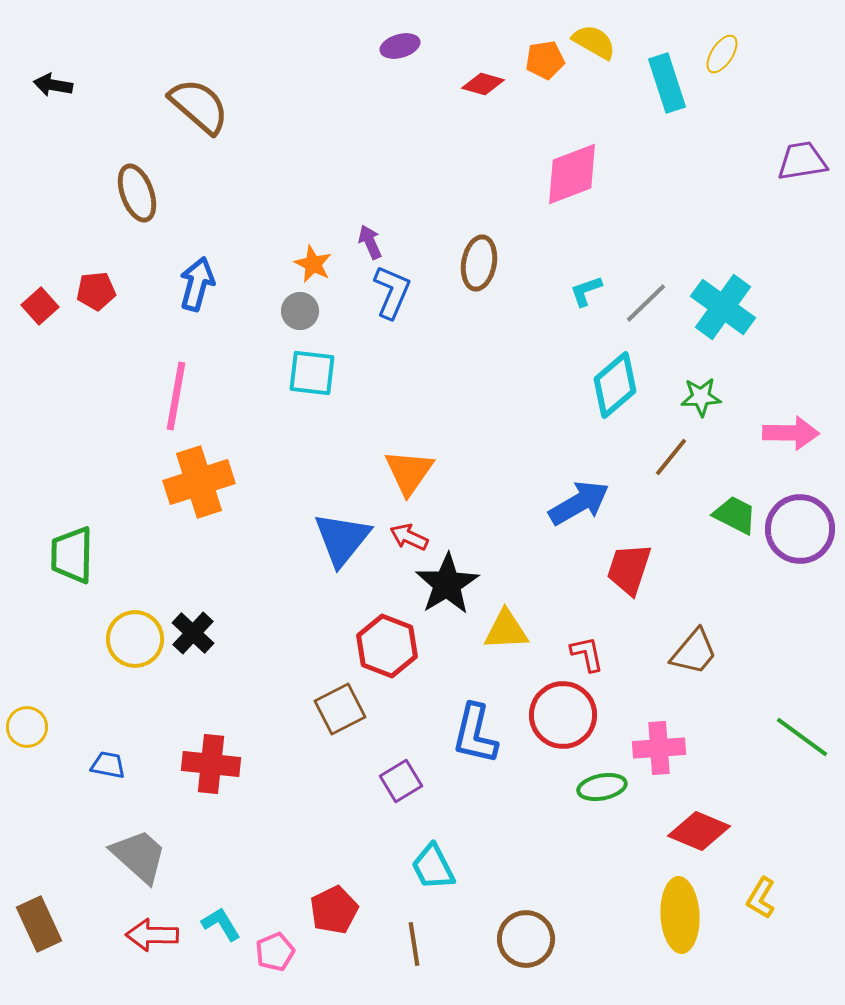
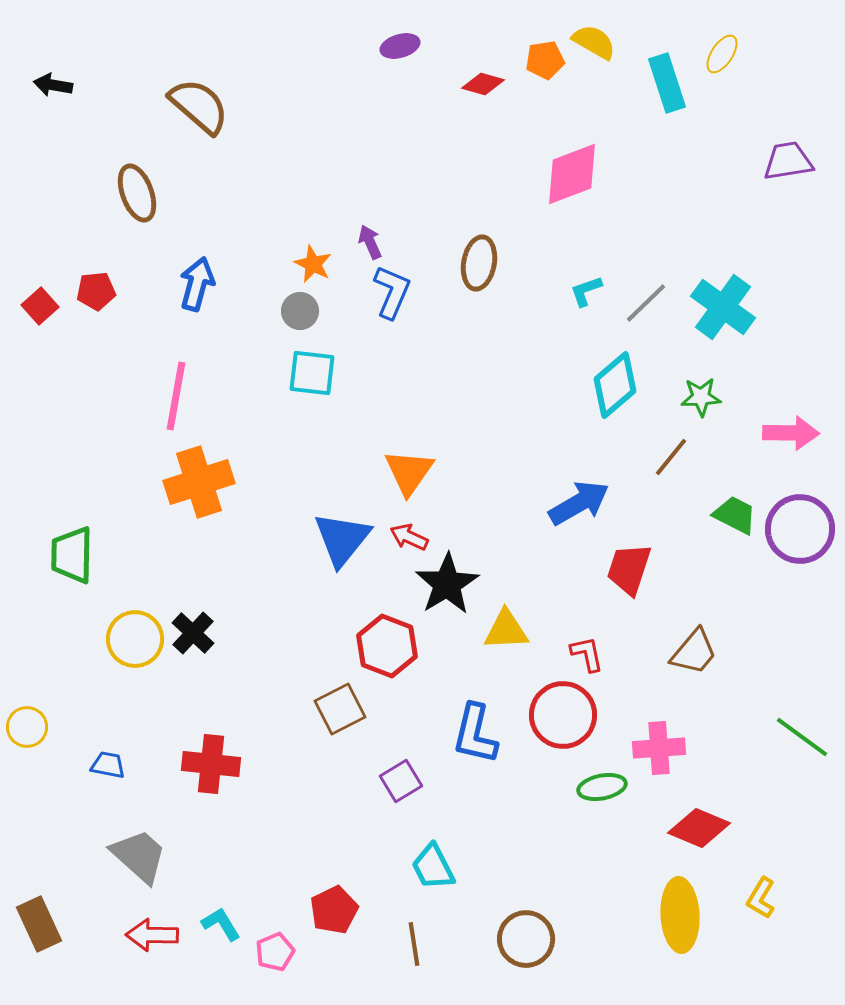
purple trapezoid at (802, 161): moved 14 px left
red diamond at (699, 831): moved 3 px up
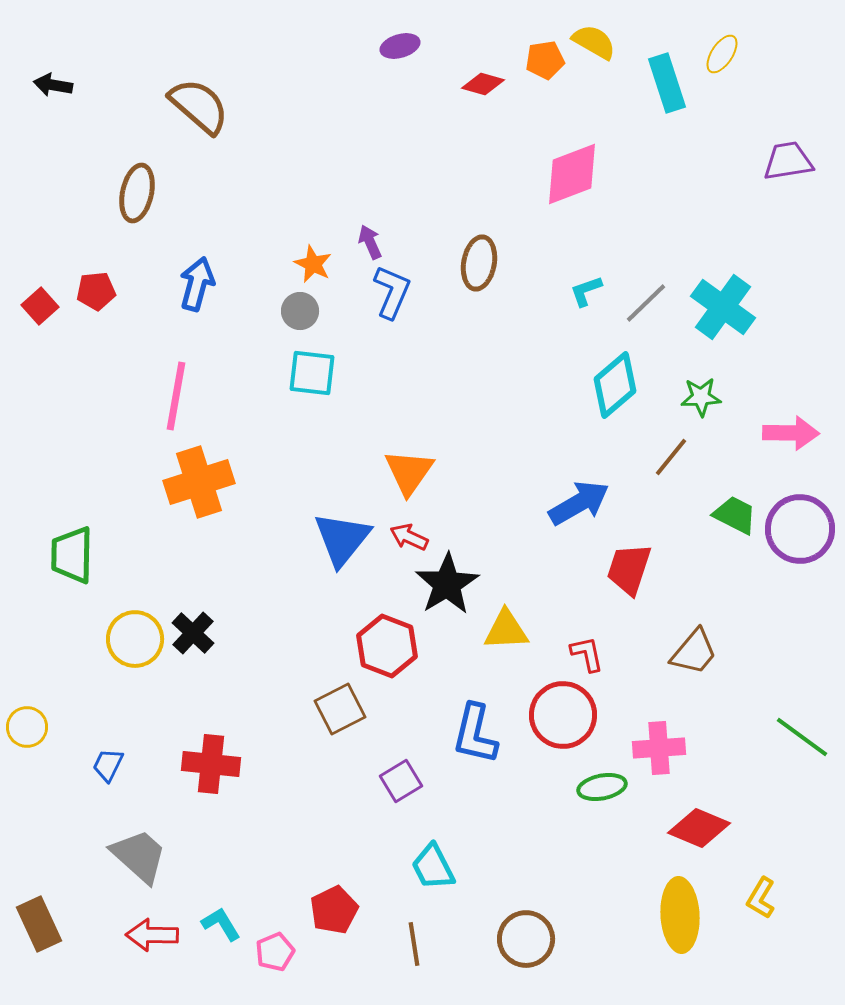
brown ellipse at (137, 193): rotated 32 degrees clockwise
blue trapezoid at (108, 765): rotated 75 degrees counterclockwise
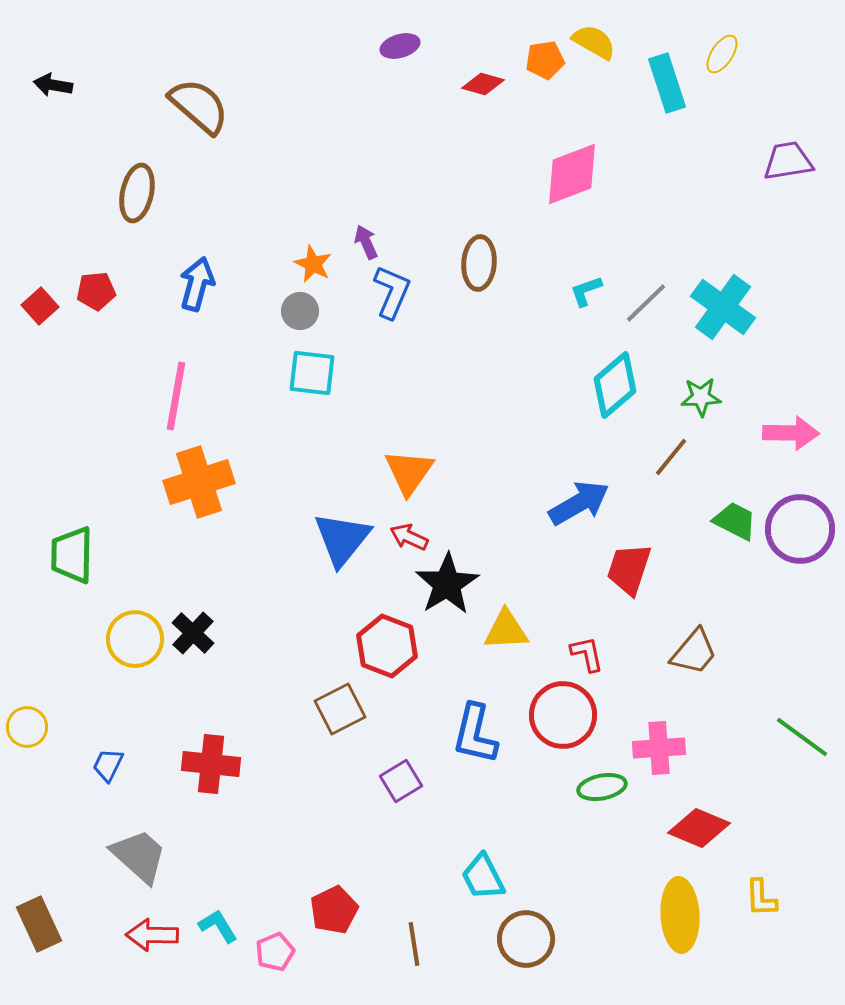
purple arrow at (370, 242): moved 4 px left
brown ellipse at (479, 263): rotated 6 degrees counterclockwise
green trapezoid at (735, 515): moved 6 px down
cyan trapezoid at (433, 867): moved 50 px right, 10 px down
yellow L-shape at (761, 898): rotated 33 degrees counterclockwise
cyan L-shape at (221, 924): moved 3 px left, 2 px down
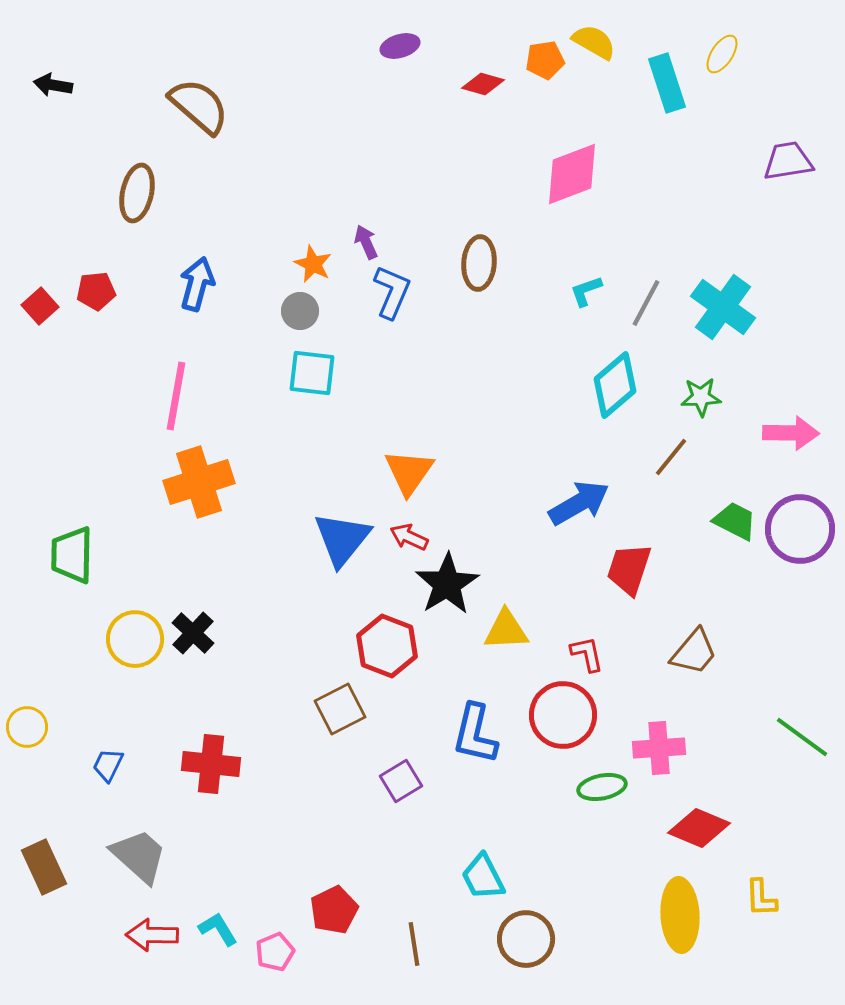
gray line at (646, 303): rotated 18 degrees counterclockwise
brown rectangle at (39, 924): moved 5 px right, 57 px up
cyan L-shape at (218, 926): moved 3 px down
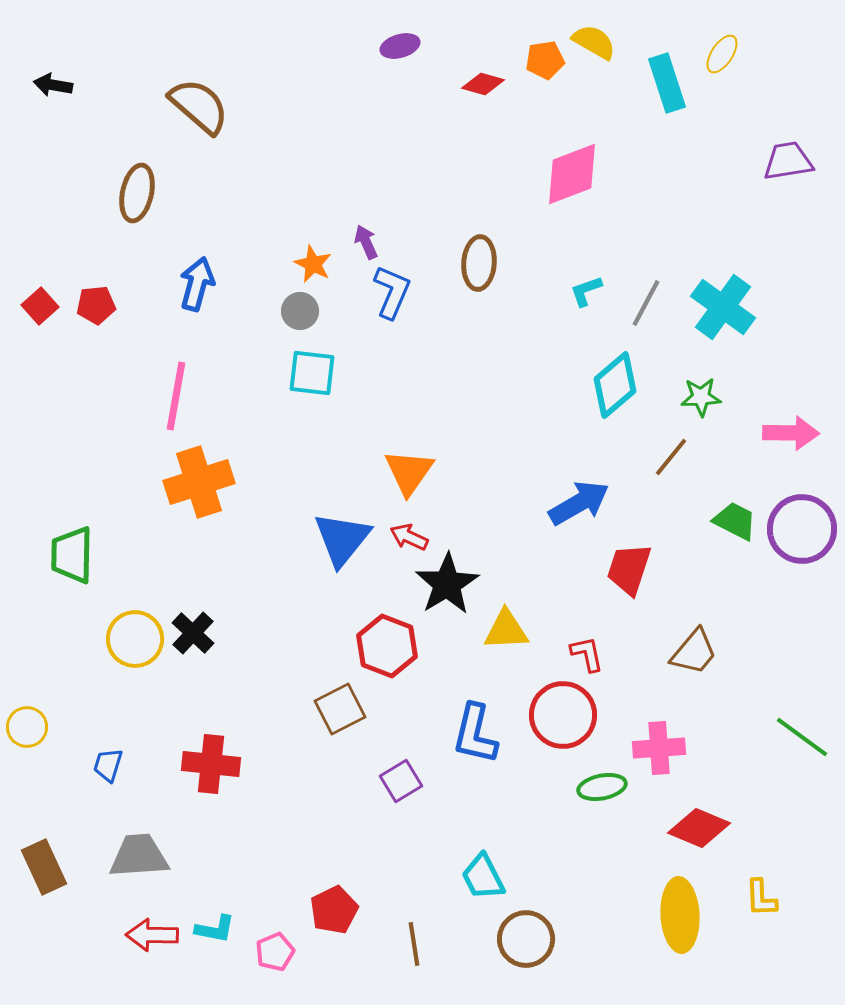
red pentagon at (96, 291): moved 14 px down
purple circle at (800, 529): moved 2 px right
blue trapezoid at (108, 765): rotated 9 degrees counterclockwise
gray trapezoid at (139, 856): rotated 46 degrees counterclockwise
cyan L-shape at (218, 929): moved 3 px left; rotated 132 degrees clockwise
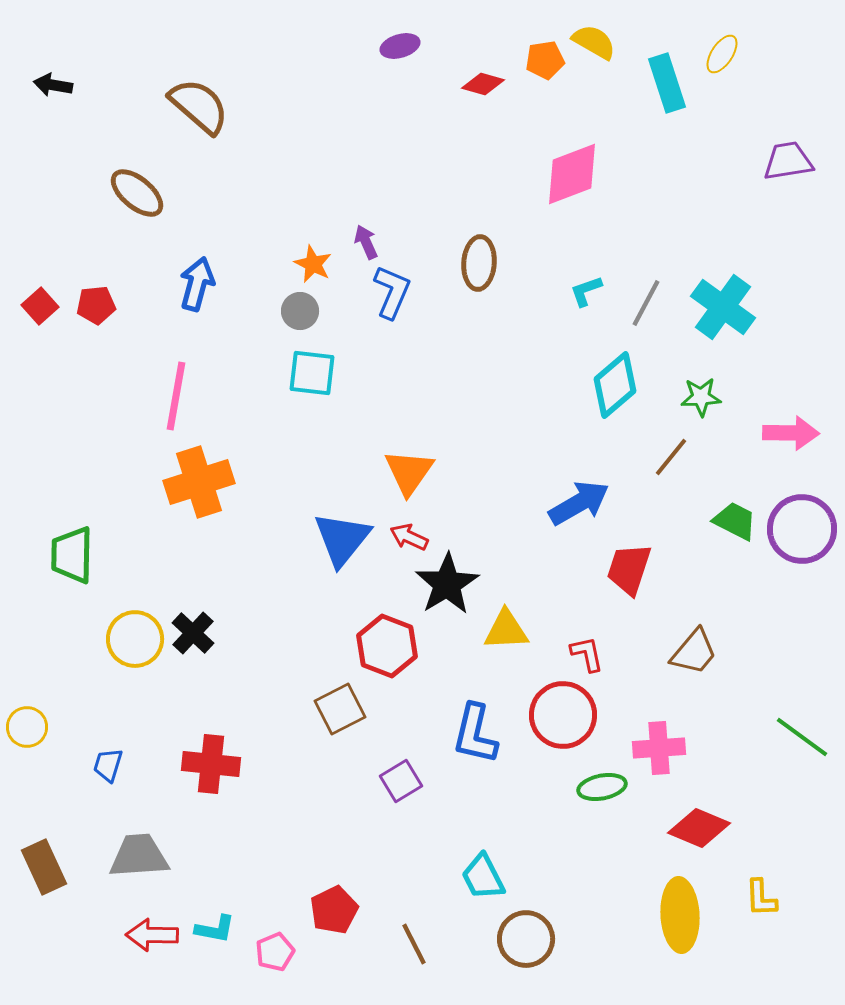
brown ellipse at (137, 193): rotated 62 degrees counterclockwise
brown line at (414, 944): rotated 18 degrees counterclockwise
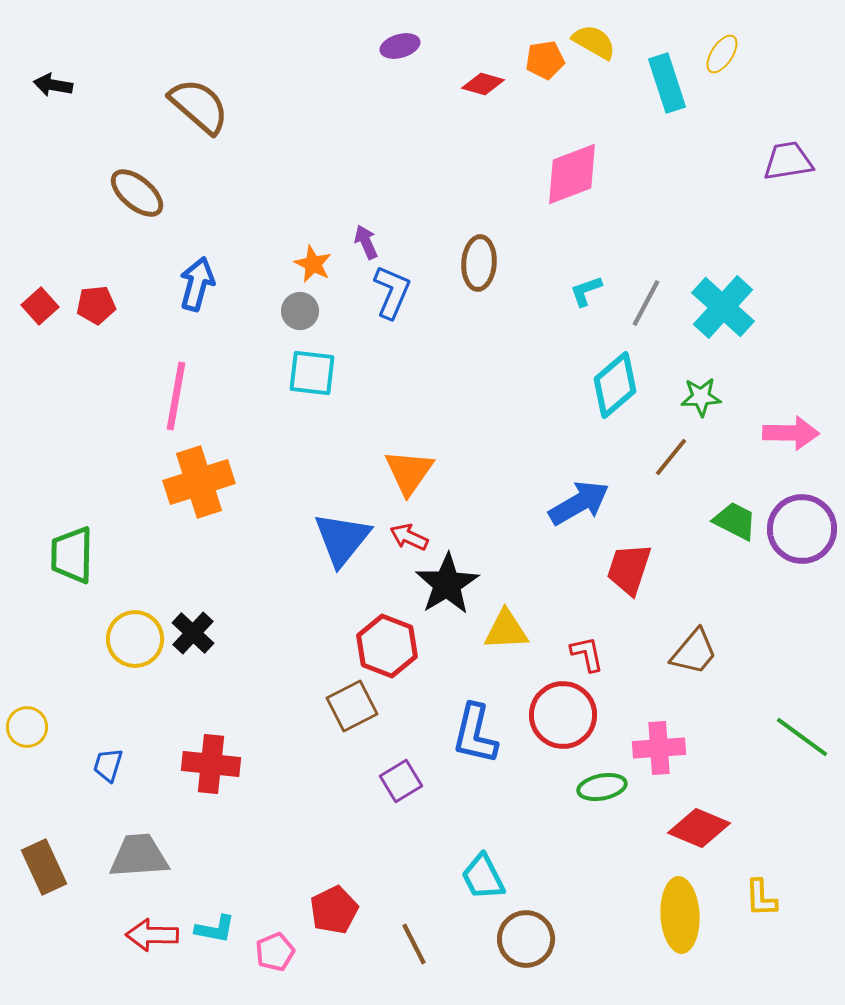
cyan cross at (723, 307): rotated 6 degrees clockwise
brown square at (340, 709): moved 12 px right, 3 px up
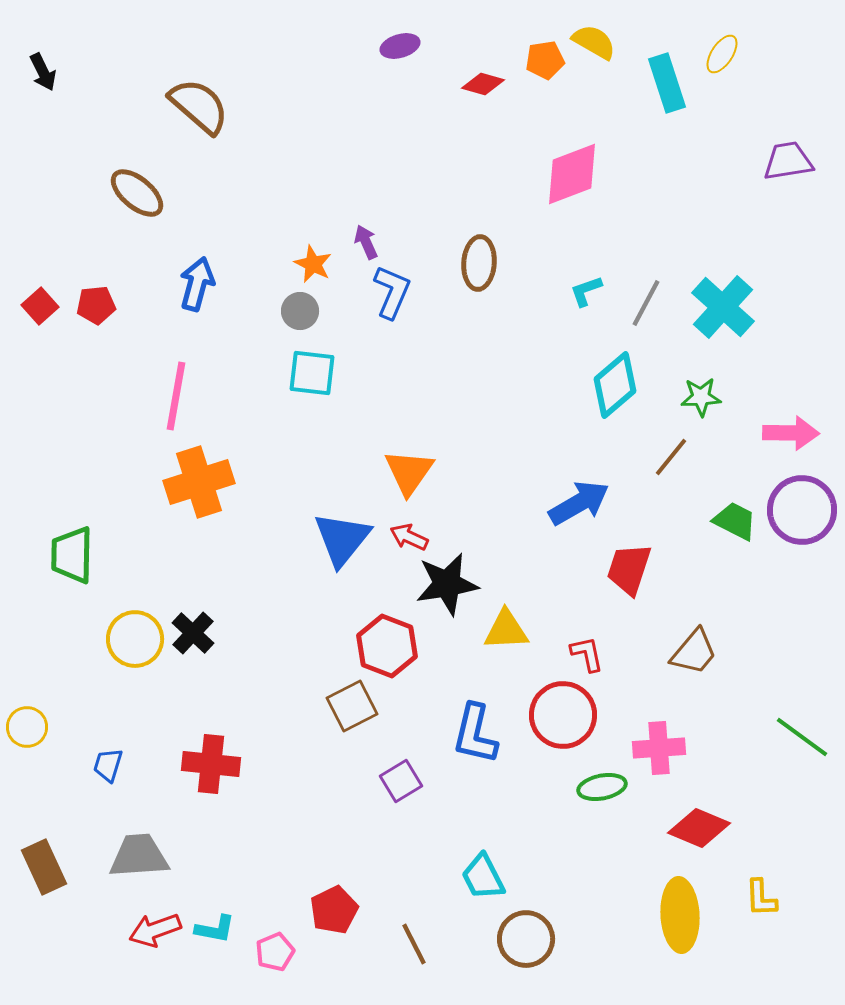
black arrow at (53, 85): moved 10 px left, 13 px up; rotated 126 degrees counterclockwise
purple circle at (802, 529): moved 19 px up
black star at (447, 584): rotated 22 degrees clockwise
red arrow at (152, 935): moved 3 px right, 5 px up; rotated 21 degrees counterclockwise
